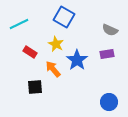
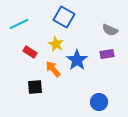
blue circle: moved 10 px left
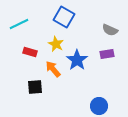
red rectangle: rotated 16 degrees counterclockwise
blue circle: moved 4 px down
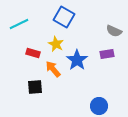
gray semicircle: moved 4 px right, 1 px down
red rectangle: moved 3 px right, 1 px down
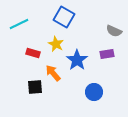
orange arrow: moved 4 px down
blue circle: moved 5 px left, 14 px up
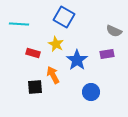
cyan line: rotated 30 degrees clockwise
orange arrow: moved 2 px down; rotated 12 degrees clockwise
blue circle: moved 3 px left
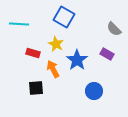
gray semicircle: moved 2 px up; rotated 21 degrees clockwise
purple rectangle: rotated 40 degrees clockwise
orange arrow: moved 6 px up
black square: moved 1 px right, 1 px down
blue circle: moved 3 px right, 1 px up
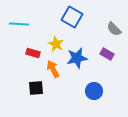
blue square: moved 8 px right
blue star: moved 2 px up; rotated 25 degrees clockwise
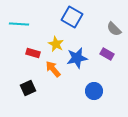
orange arrow: rotated 12 degrees counterclockwise
black square: moved 8 px left; rotated 21 degrees counterclockwise
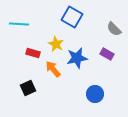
blue circle: moved 1 px right, 3 px down
